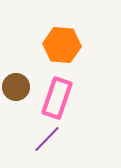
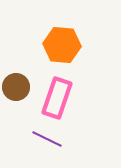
purple line: rotated 72 degrees clockwise
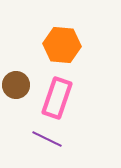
brown circle: moved 2 px up
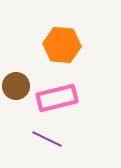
brown circle: moved 1 px down
pink rectangle: rotated 57 degrees clockwise
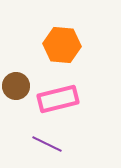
pink rectangle: moved 1 px right, 1 px down
purple line: moved 5 px down
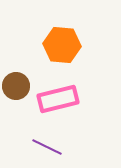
purple line: moved 3 px down
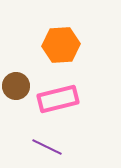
orange hexagon: moved 1 px left; rotated 9 degrees counterclockwise
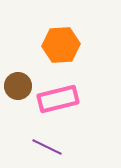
brown circle: moved 2 px right
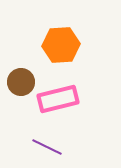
brown circle: moved 3 px right, 4 px up
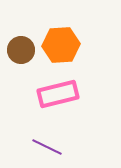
brown circle: moved 32 px up
pink rectangle: moved 5 px up
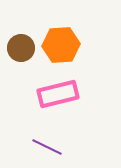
brown circle: moved 2 px up
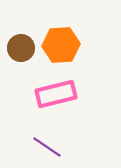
pink rectangle: moved 2 px left
purple line: rotated 8 degrees clockwise
